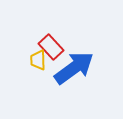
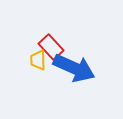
blue arrow: rotated 60 degrees clockwise
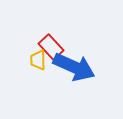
blue arrow: moved 1 px up
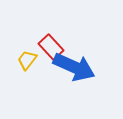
yellow trapezoid: moved 11 px left; rotated 40 degrees clockwise
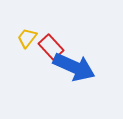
yellow trapezoid: moved 22 px up
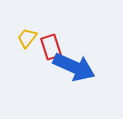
red rectangle: rotated 25 degrees clockwise
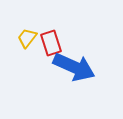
red rectangle: moved 4 px up
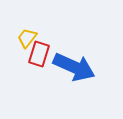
red rectangle: moved 12 px left, 11 px down; rotated 35 degrees clockwise
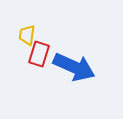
yellow trapezoid: moved 3 px up; rotated 30 degrees counterclockwise
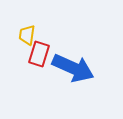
blue arrow: moved 1 px left, 1 px down
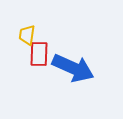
red rectangle: rotated 15 degrees counterclockwise
